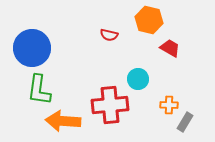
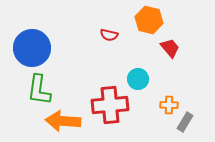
red trapezoid: rotated 20 degrees clockwise
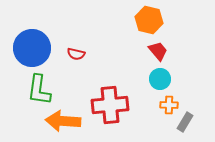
red semicircle: moved 33 px left, 19 px down
red trapezoid: moved 12 px left, 3 px down
cyan circle: moved 22 px right
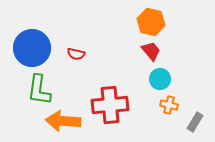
orange hexagon: moved 2 px right, 2 px down
red trapezoid: moved 7 px left
orange cross: rotated 12 degrees clockwise
gray rectangle: moved 10 px right
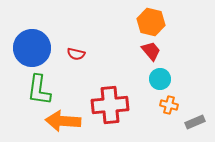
gray rectangle: rotated 36 degrees clockwise
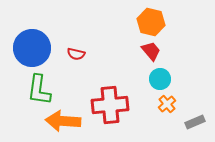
orange cross: moved 2 px left, 1 px up; rotated 36 degrees clockwise
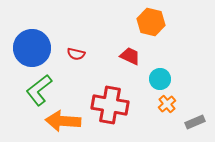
red trapezoid: moved 21 px left, 5 px down; rotated 25 degrees counterclockwise
green L-shape: rotated 44 degrees clockwise
red cross: rotated 15 degrees clockwise
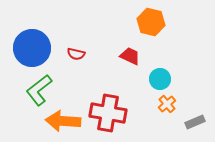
red cross: moved 2 px left, 8 px down
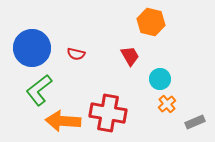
red trapezoid: rotated 35 degrees clockwise
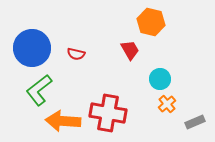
red trapezoid: moved 6 px up
